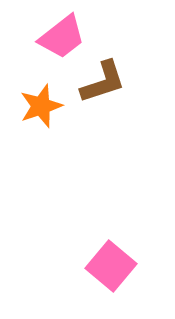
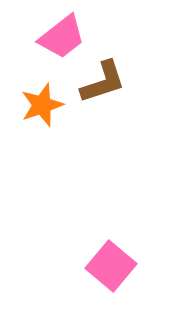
orange star: moved 1 px right, 1 px up
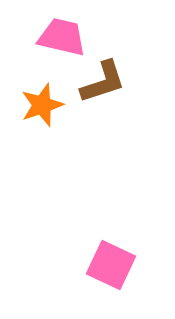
pink trapezoid: rotated 129 degrees counterclockwise
pink square: moved 1 px up; rotated 15 degrees counterclockwise
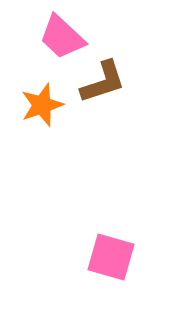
pink trapezoid: rotated 150 degrees counterclockwise
pink square: moved 8 px up; rotated 9 degrees counterclockwise
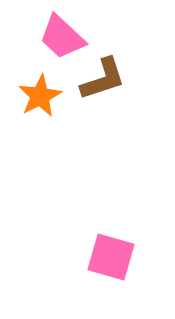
brown L-shape: moved 3 px up
orange star: moved 2 px left, 9 px up; rotated 9 degrees counterclockwise
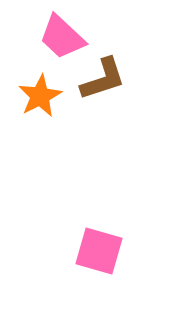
pink square: moved 12 px left, 6 px up
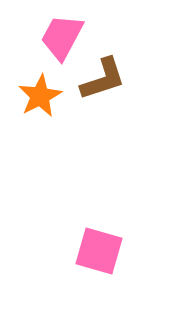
pink trapezoid: rotated 75 degrees clockwise
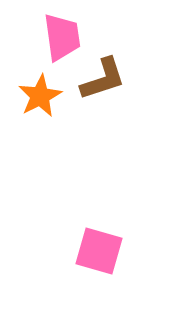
pink trapezoid: rotated 144 degrees clockwise
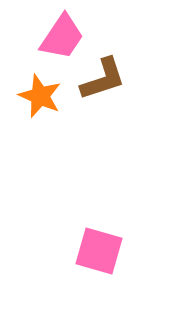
pink trapezoid: rotated 42 degrees clockwise
orange star: rotated 21 degrees counterclockwise
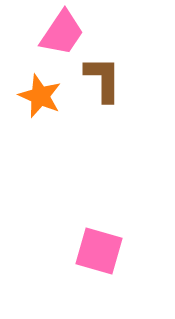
pink trapezoid: moved 4 px up
brown L-shape: rotated 72 degrees counterclockwise
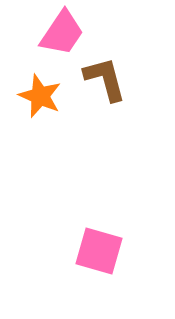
brown L-shape: moved 2 px right; rotated 15 degrees counterclockwise
